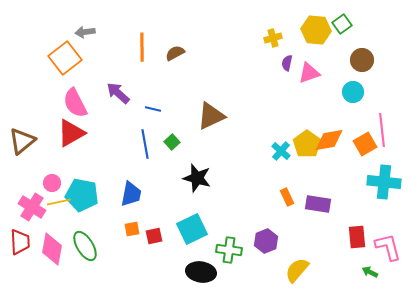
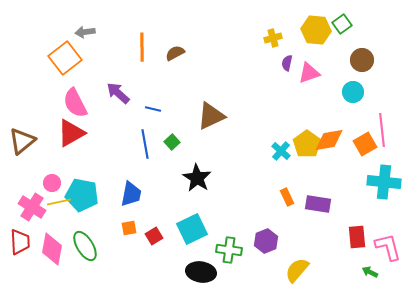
black star at (197, 178): rotated 16 degrees clockwise
orange square at (132, 229): moved 3 px left, 1 px up
red square at (154, 236): rotated 18 degrees counterclockwise
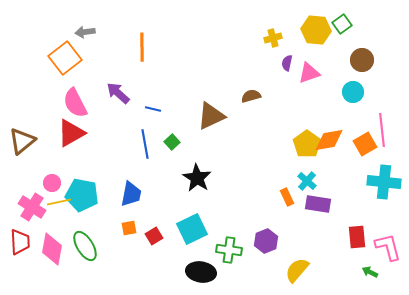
brown semicircle at (175, 53): moved 76 px right, 43 px down; rotated 12 degrees clockwise
cyan cross at (281, 151): moved 26 px right, 30 px down
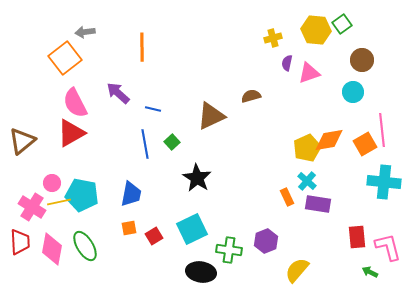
yellow pentagon at (307, 144): moved 4 px down; rotated 12 degrees clockwise
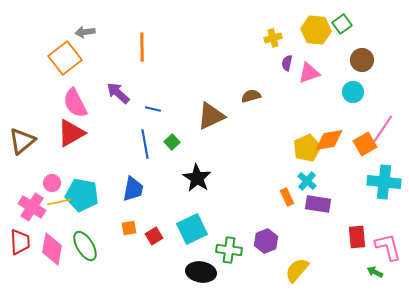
pink line at (382, 130): rotated 40 degrees clockwise
blue trapezoid at (131, 194): moved 2 px right, 5 px up
green arrow at (370, 272): moved 5 px right
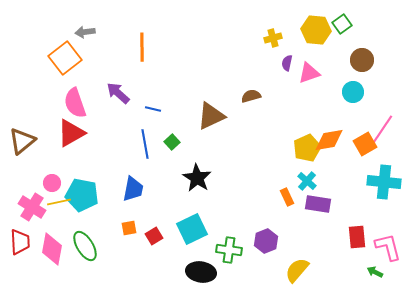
pink semicircle at (75, 103): rotated 8 degrees clockwise
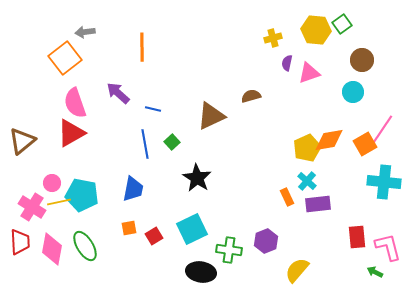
purple rectangle at (318, 204): rotated 15 degrees counterclockwise
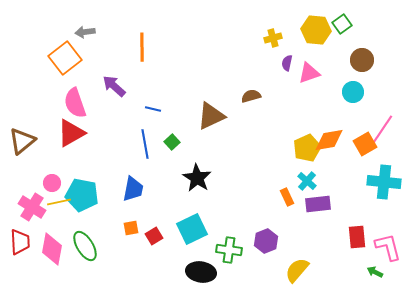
purple arrow at (118, 93): moved 4 px left, 7 px up
orange square at (129, 228): moved 2 px right
